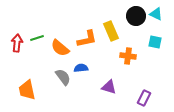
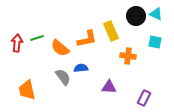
purple triangle: rotated 14 degrees counterclockwise
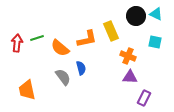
orange cross: rotated 14 degrees clockwise
blue semicircle: rotated 80 degrees clockwise
purple triangle: moved 21 px right, 10 px up
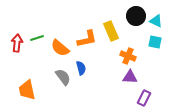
cyan triangle: moved 7 px down
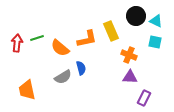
orange cross: moved 1 px right, 1 px up
gray semicircle: rotated 96 degrees clockwise
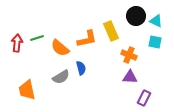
gray semicircle: moved 2 px left
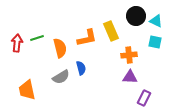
orange L-shape: moved 1 px up
orange semicircle: rotated 144 degrees counterclockwise
orange cross: rotated 28 degrees counterclockwise
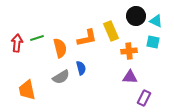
cyan square: moved 2 px left
orange cross: moved 4 px up
